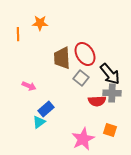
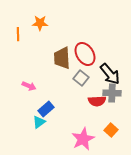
orange square: moved 1 px right; rotated 24 degrees clockwise
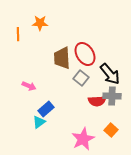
gray cross: moved 3 px down
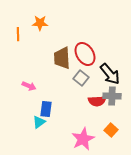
blue rectangle: rotated 42 degrees counterclockwise
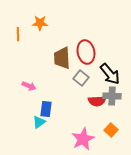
red ellipse: moved 1 px right, 2 px up; rotated 20 degrees clockwise
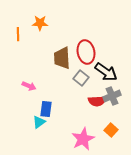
black arrow: moved 4 px left, 2 px up; rotated 15 degrees counterclockwise
gray cross: rotated 24 degrees counterclockwise
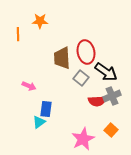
orange star: moved 2 px up
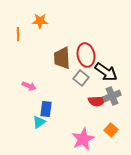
red ellipse: moved 3 px down
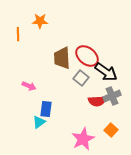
red ellipse: moved 1 px right, 1 px down; rotated 40 degrees counterclockwise
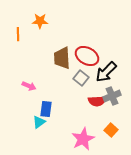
red ellipse: rotated 10 degrees counterclockwise
black arrow: rotated 100 degrees clockwise
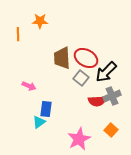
red ellipse: moved 1 px left, 2 px down
pink star: moved 4 px left
